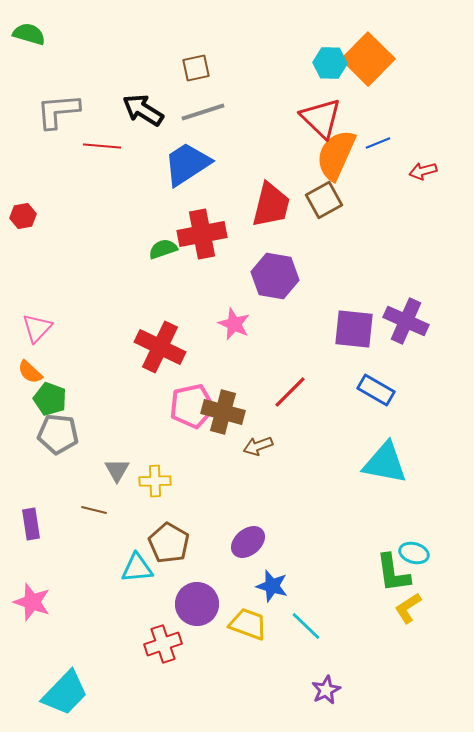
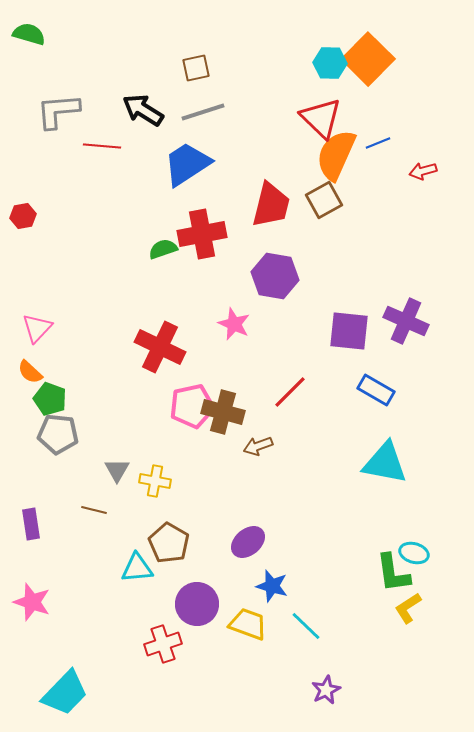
purple square at (354, 329): moved 5 px left, 2 px down
yellow cross at (155, 481): rotated 12 degrees clockwise
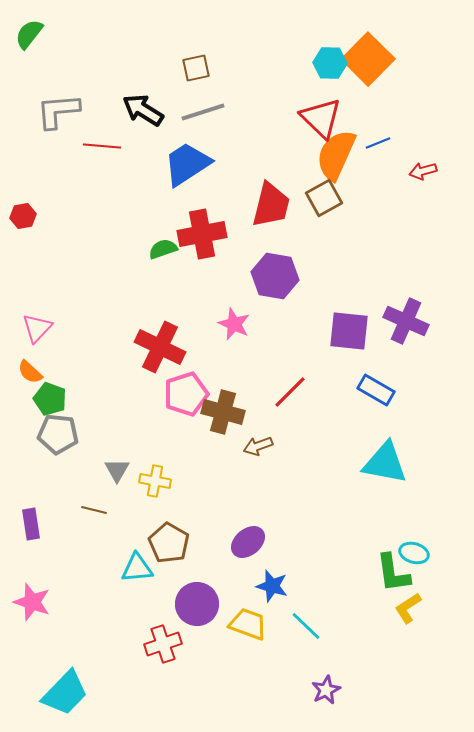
green semicircle at (29, 34): rotated 68 degrees counterclockwise
brown square at (324, 200): moved 2 px up
pink pentagon at (192, 406): moved 6 px left, 12 px up; rotated 6 degrees counterclockwise
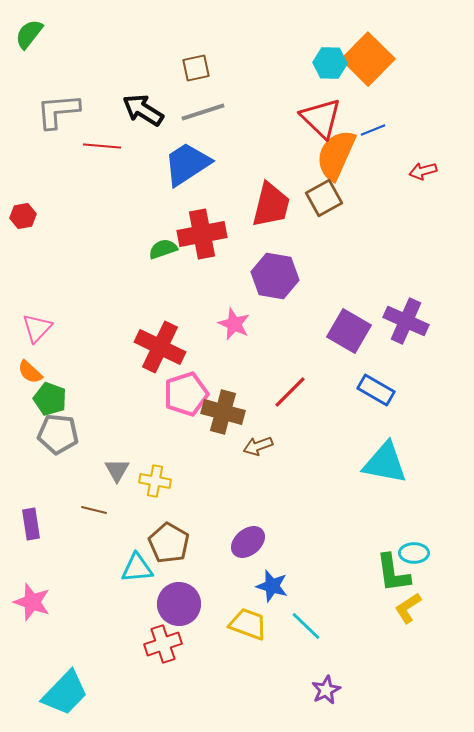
blue line at (378, 143): moved 5 px left, 13 px up
purple square at (349, 331): rotated 24 degrees clockwise
cyan ellipse at (414, 553): rotated 16 degrees counterclockwise
purple circle at (197, 604): moved 18 px left
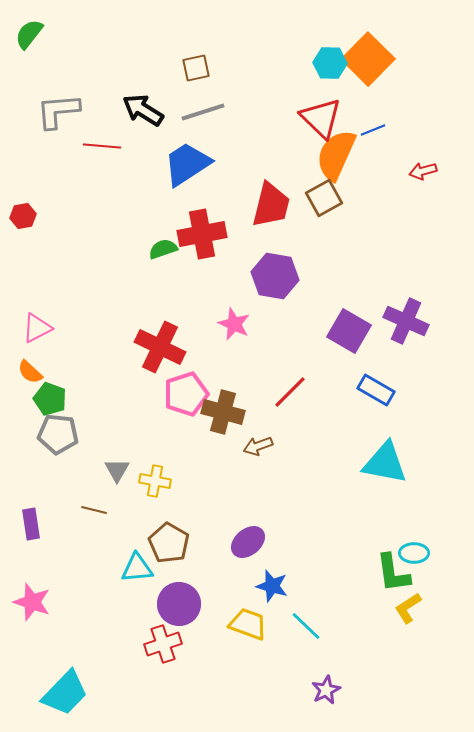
pink triangle at (37, 328): rotated 20 degrees clockwise
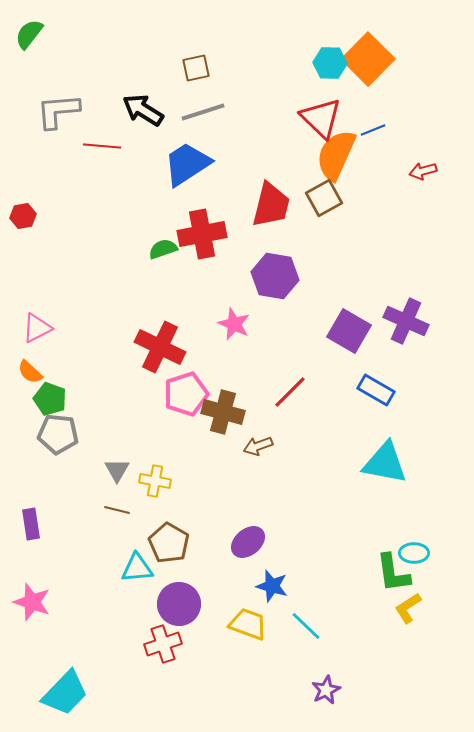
brown line at (94, 510): moved 23 px right
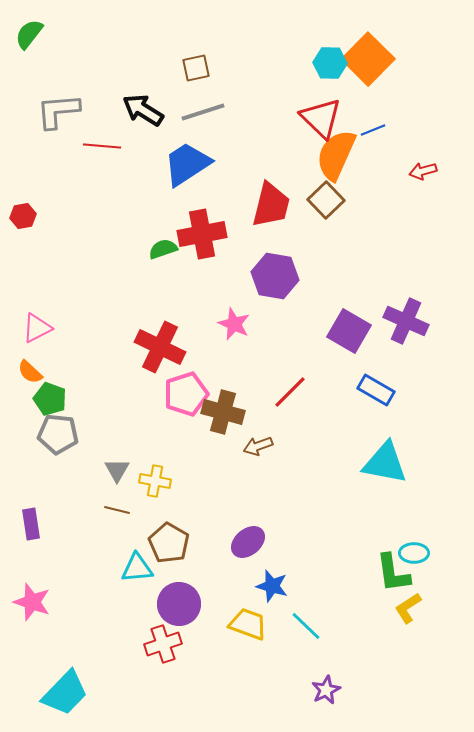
brown square at (324, 198): moved 2 px right, 2 px down; rotated 15 degrees counterclockwise
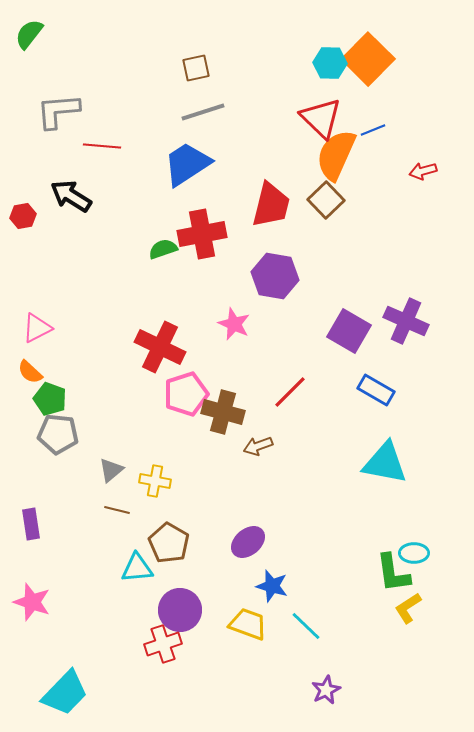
black arrow at (143, 110): moved 72 px left, 86 px down
gray triangle at (117, 470): moved 6 px left; rotated 20 degrees clockwise
purple circle at (179, 604): moved 1 px right, 6 px down
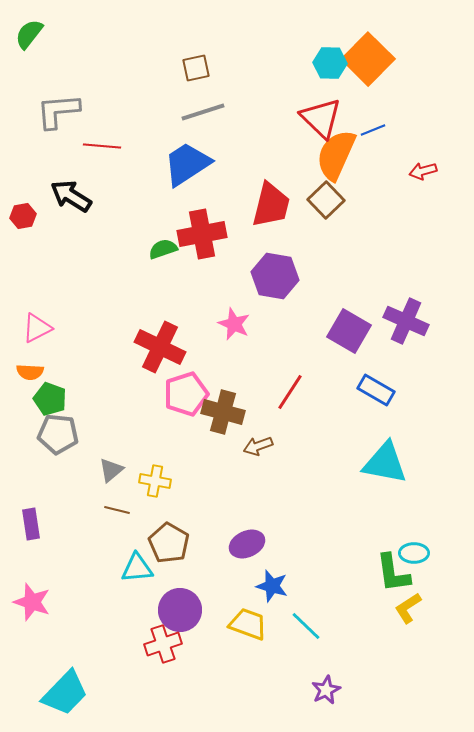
orange semicircle at (30, 372): rotated 40 degrees counterclockwise
red line at (290, 392): rotated 12 degrees counterclockwise
purple ellipse at (248, 542): moved 1 px left, 2 px down; rotated 16 degrees clockwise
